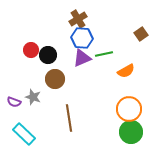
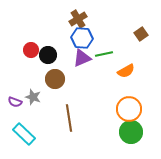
purple semicircle: moved 1 px right
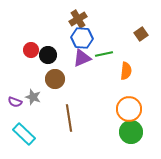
orange semicircle: rotated 54 degrees counterclockwise
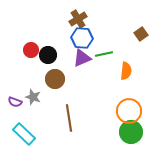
orange circle: moved 2 px down
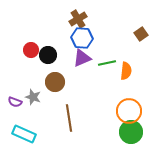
green line: moved 3 px right, 9 px down
brown circle: moved 3 px down
cyan rectangle: rotated 20 degrees counterclockwise
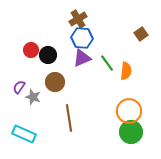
green line: rotated 66 degrees clockwise
purple semicircle: moved 4 px right, 15 px up; rotated 104 degrees clockwise
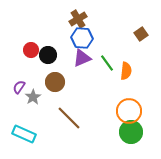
gray star: rotated 21 degrees clockwise
brown line: rotated 36 degrees counterclockwise
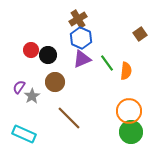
brown square: moved 1 px left
blue hexagon: moved 1 px left; rotated 20 degrees clockwise
purple triangle: moved 1 px down
gray star: moved 1 px left, 1 px up
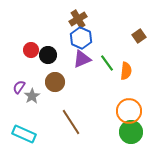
brown square: moved 1 px left, 2 px down
brown line: moved 2 px right, 4 px down; rotated 12 degrees clockwise
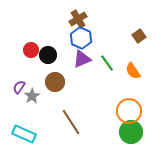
orange semicircle: moved 7 px right; rotated 138 degrees clockwise
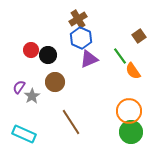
purple triangle: moved 7 px right
green line: moved 13 px right, 7 px up
